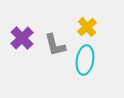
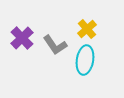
yellow cross: moved 2 px down
gray L-shape: rotated 20 degrees counterclockwise
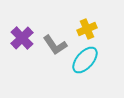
yellow cross: rotated 18 degrees clockwise
cyan ellipse: rotated 32 degrees clockwise
